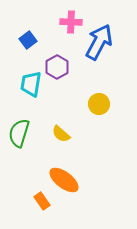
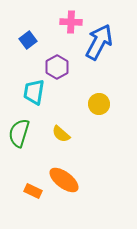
cyan trapezoid: moved 3 px right, 8 px down
orange rectangle: moved 9 px left, 10 px up; rotated 30 degrees counterclockwise
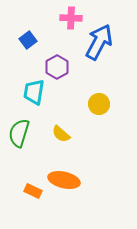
pink cross: moved 4 px up
orange ellipse: rotated 24 degrees counterclockwise
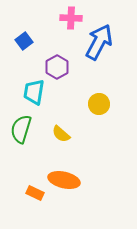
blue square: moved 4 px left, 1 px down
green semicircle: moved 2 px right, 4 px up
orange rectangle: moved 2 px right, 2 px down
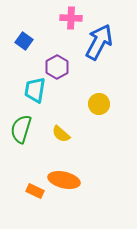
blue square: rotated 18 degrees counterclockwise
cyan trapezoid: moved 1 px right, 2 px up
orange rectangle: moved 2 px up
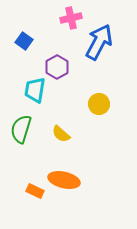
pink cross: rotated 15 degrees counterclockwise
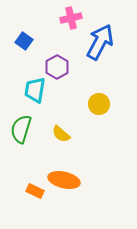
blue arrow: moved 1 px right
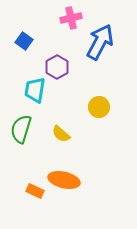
yellow circle: moved 3 px down
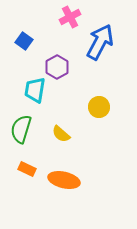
pink cross: moved 1 px left, 1 px up; rotated 15 degrees counterclockwise
orange rectangle: moved 8 px left, 22 px up
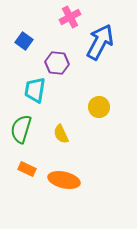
purple hexagon: moved 4 px up; rotated 25 degrees counterclockwise
yellow semicircle: rotated 24 degrees clockwise
